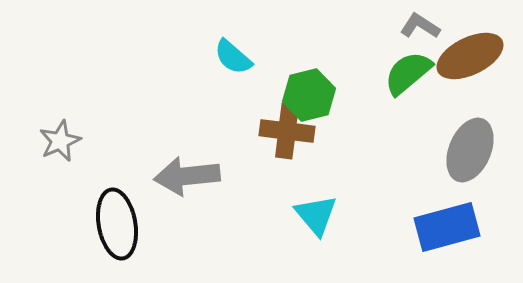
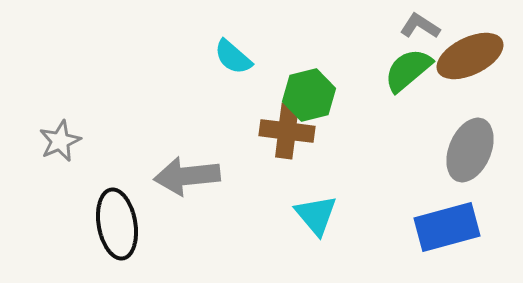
green semicircle: moved 3 px up
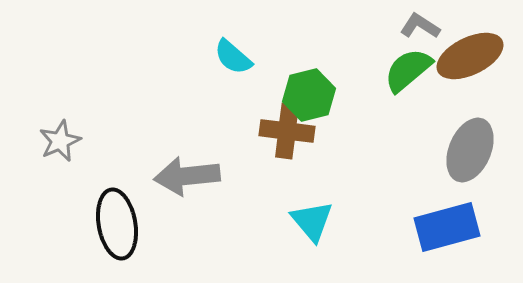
cyan triangle: moved 4 px left, 6 px down
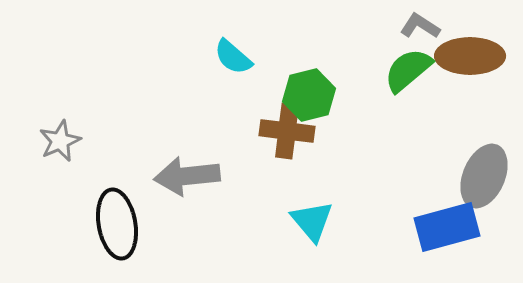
brown ellipse: rotated 26 degrees clockwise
gray ellipse: moved 14 px right, 26 px down
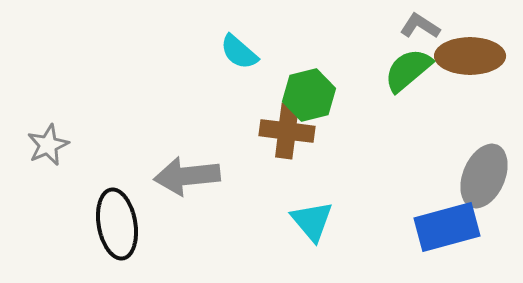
cyan semicircle: moved 6 px right, 5 px up
gray star: moved 12 px left, 4 px down
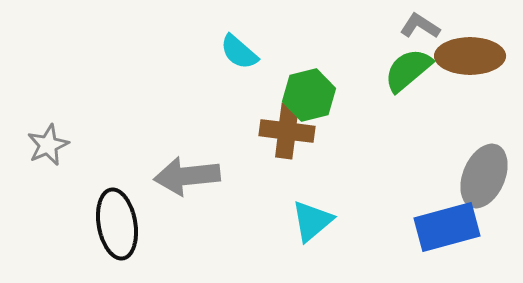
cyan triangle: rotated 30 degrees clockwise
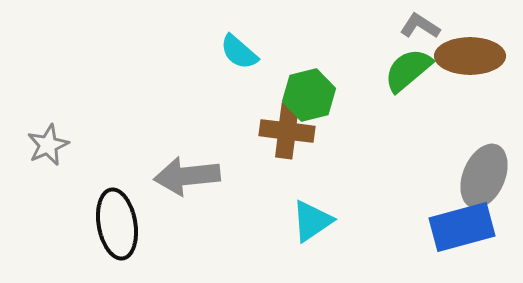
cyan triangle: rotated 6 degrees clockwise
blue rectangle: moved 15 px right
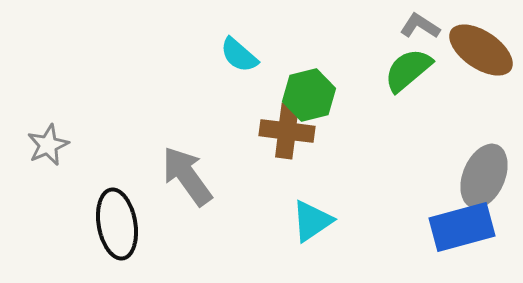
cyan semicircle: moved 3 px down
brown ellipse: moved 11 px right, 6 px up; rotated 34 degrees clockwise
gray arrow: rotated 60 degrees clockwise
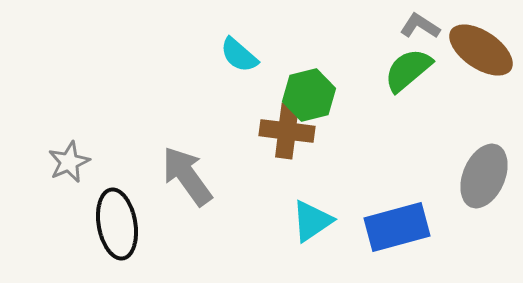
gray star: moved 21 px right, 17 px down
blue rectangle: moved 65 px left
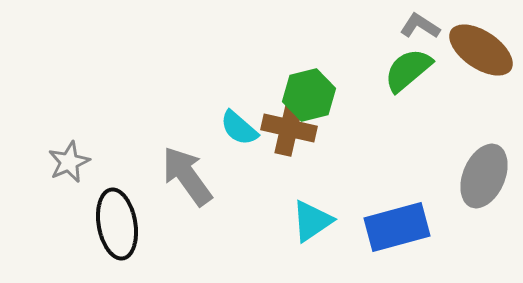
cyan semicircle: moved 73 px down
brown cross: moved 2 px right, 3 px up; rotated 6 degrees clockwise
